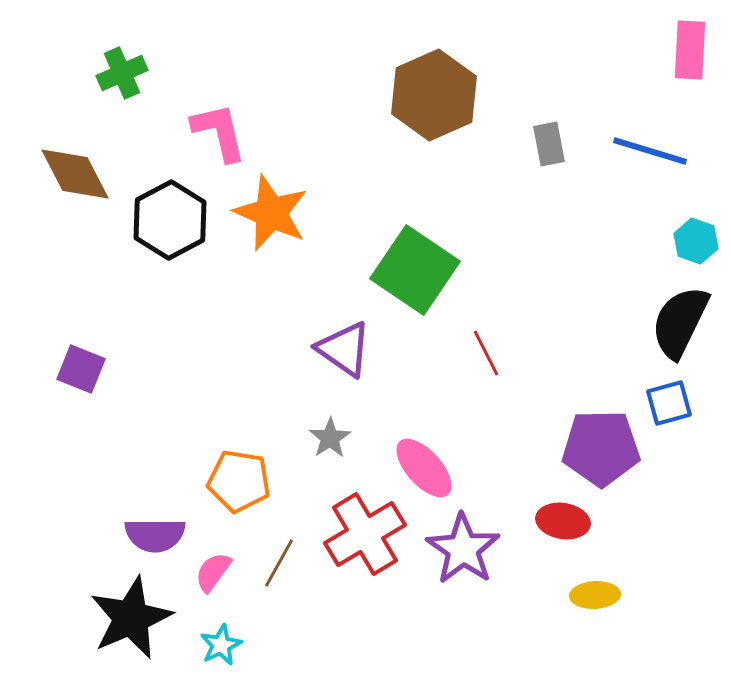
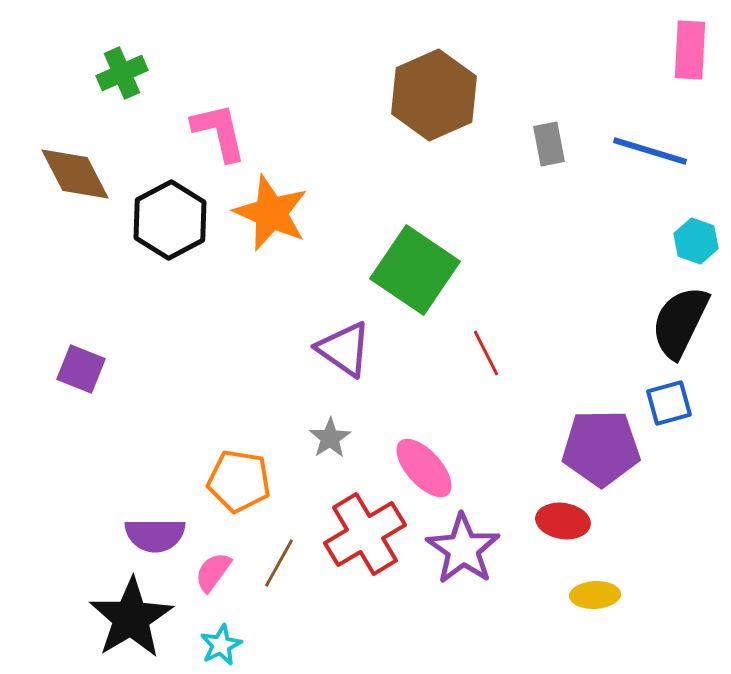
black star: rotated 8 degrees counterclockwise
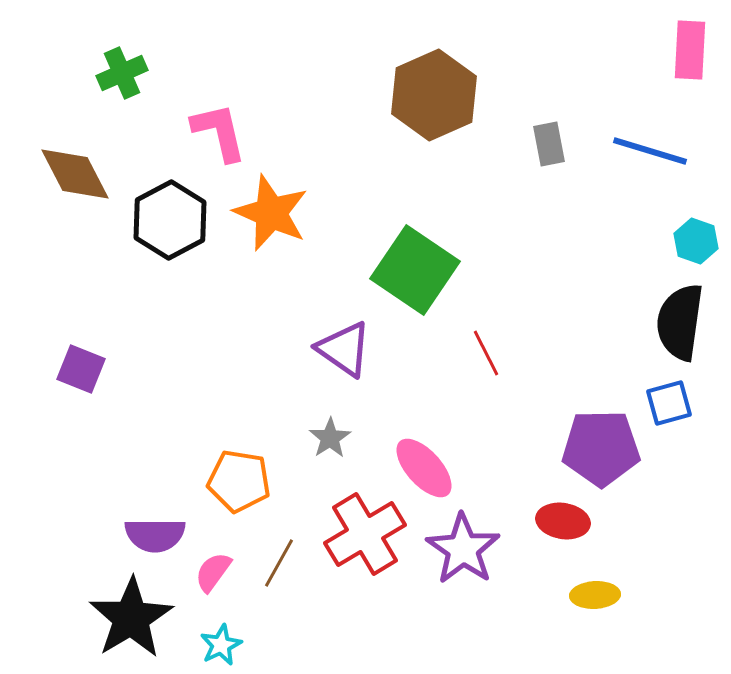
black semicircle: rotated 18 degrees counterclockwise
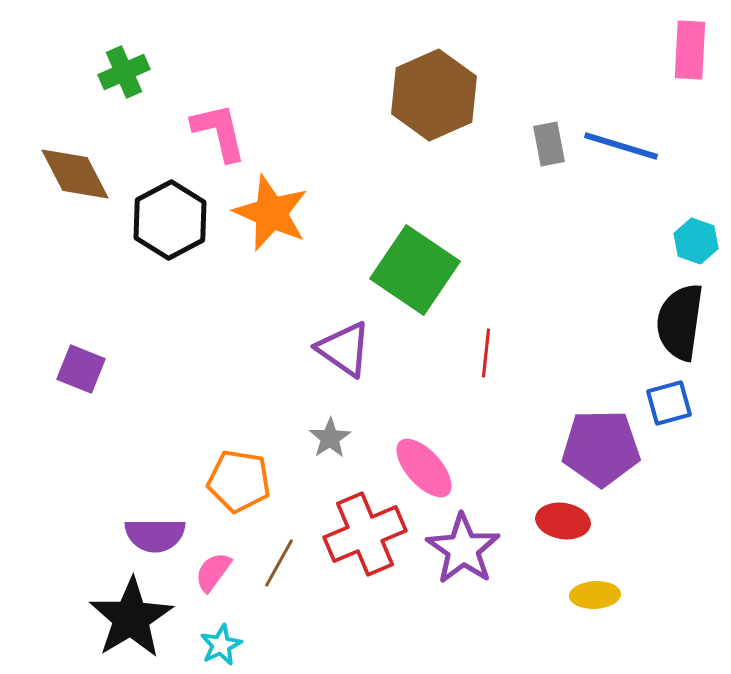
green cross: moved 2 px right, 1 px up
blue line: moved 29 px left, 5 px up
red line: rotated 33 degrees clockwise
red cross: rotated 8 degrees clockwise
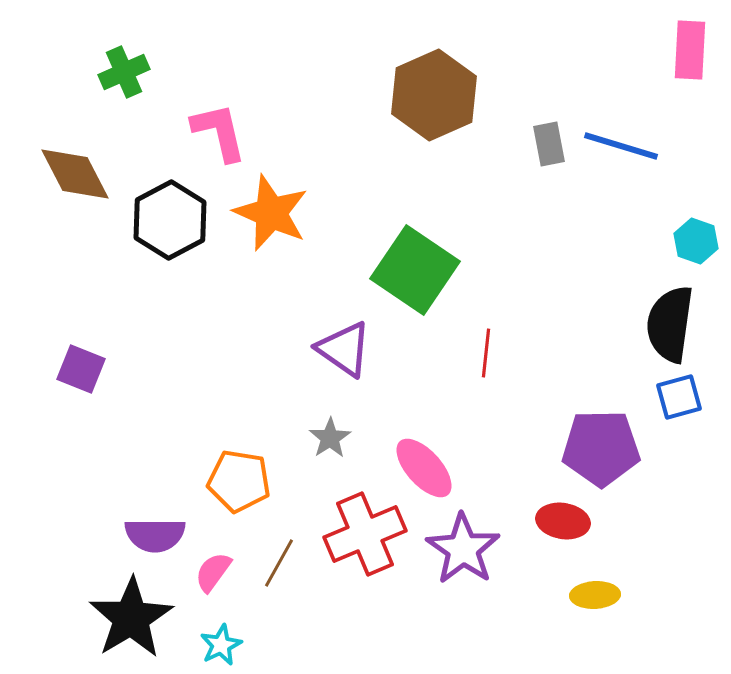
black semicircle: moved 10 px left, 2 px down
blue square: moved 10 px right, 6 px up
